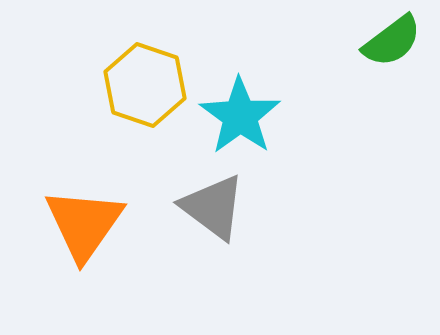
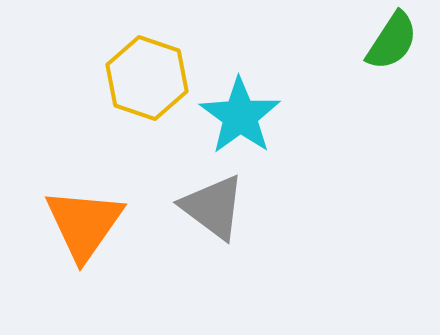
green semicircle: rotated 20 degrees counterclockwise
yellow hexagon: moved 2 px right, 7 px up
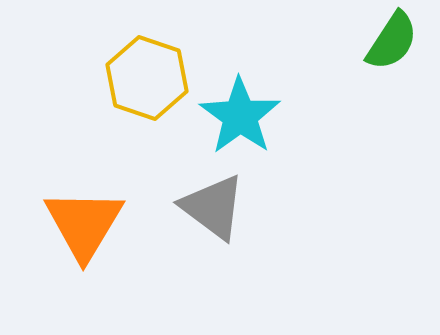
orange triangle: rotated 4 degrees counterclockwise
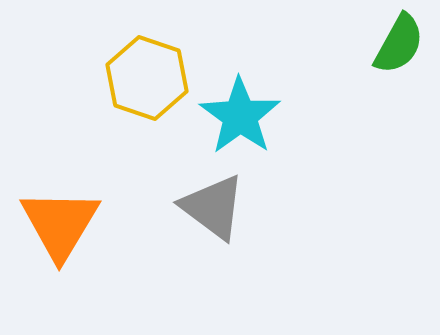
green semicircle: moved 7 px right, 3 px down; rotated 4 degrees counterclockwise
orange triangle: moved 24 px left
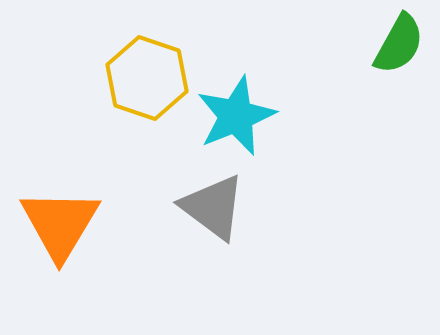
cyan star: moved 4 px left; rotated 14 degrees clockwise
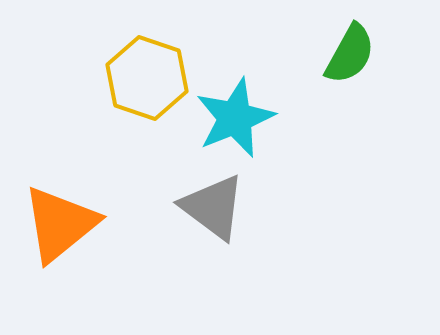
green semicircle: moved 49 px left, 10 px down
cyan star: moved 1 px left, 2 px down
orange triangle: rotated 20 degrees clockwise
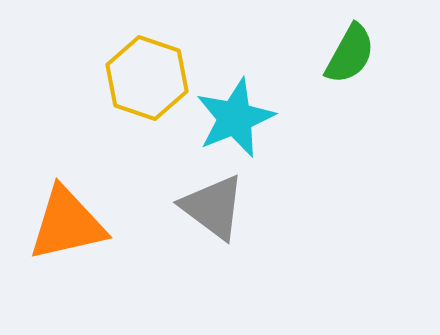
orange triangle: moved 7 px right; rotated 26 degrees clockwise
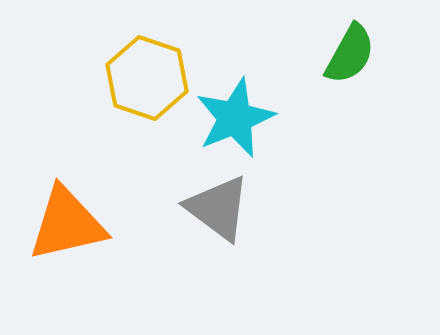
gray triangle: moved 5 px right, 1 px down
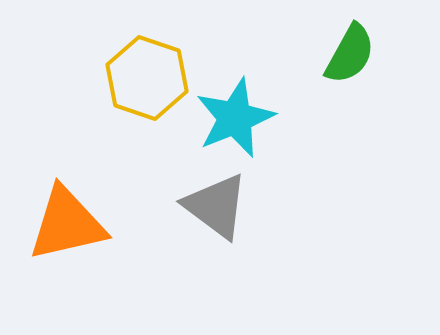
gray triangle: moved 2 px left, 2 px up
